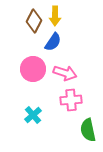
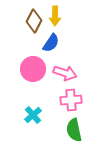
blue semicircle: moved 2 px left, 1 px down
green semicircle: moved 14 px left
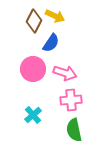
yellow arrow: rotated 66 degrees counterclockwise
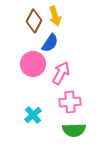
yellow arrow: rotated 48 degrees clockwise
blue semicircle: moved 1 px left
pink circle: moved 5 px up
pink arrow: moved 4 px left; rotated 80 degrees counterclockwise
pink cross: moved 1 px left, 2 px down
green semicircle: rotated 80 degrees counterclockwise
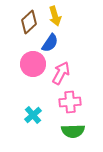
brown diamond: moved 5 px left, 1 px down; rotated 20 degrees clockwise
green semicircle: moved 1 px left, 1 px down
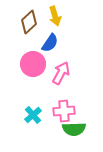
pink cross: moved 6 px left, 9 px down
green semicircle: moved 1 px right, 2 px up
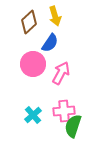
green semicircle: moved 1 px left, 3 px up; rotated 110 degrees clockwise
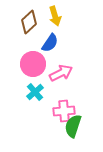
pink arrow: rotated 35 degrees clockwise
cyan cross: moved 2 px right, 23 px up
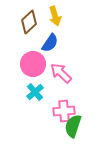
pink arrow: rotated 110 degrees counterclockwise
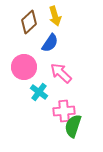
pink circle: moved 9 px left, 3 px down
cyan cross: moved 4 px right; rotated 12 degrees counterclockwise
